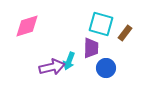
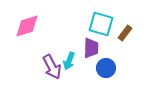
purple arrow: rotated 75 degrees clockwise
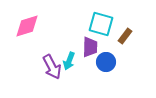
brown rectangle: moved 3 px down
purple trapezoid: moved 1 px left, 1 px up
blue circle: moved 6 px up
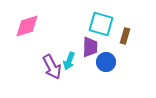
brown rectangle: rotated 21 degrees counterclockwise
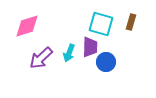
brown rectangle: moved 6 px right, 14 px up
cyan arrow: moved 8 px up
purple arrow: moved 11 px left, 9 px up; rotated 75 degrees clockwise
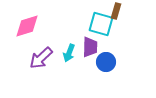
brown rectangle: moved 15 px left, 11 px up
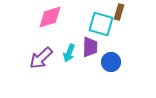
brown rectangle: moved 3 px right, 1 px down
pink diamond: moved 23 px right, 9 px up
blue circle: moved 5 px right
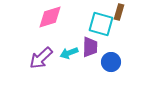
cyan arrow: rotated 48 degrees clockwise
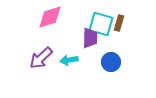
brown rectangle: moved 11 px down
purple trapezoid: moved 9 px up
cyan arrow: moved 7 px down; rotated 12 degrees clockwise
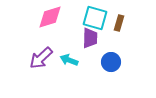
cyan square: moved 6 px left, 6 px up
cyan arrow: rotated 30 degrees clockwise
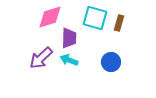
purple trapezoid: moved 21 px left
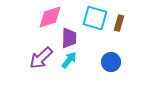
cyan arrow: rotated 108 degrees clockwise
